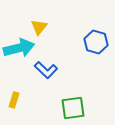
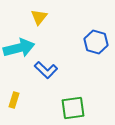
yellow triangle: moved 10 px up
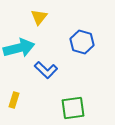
blue hexagon: moved 14 px left
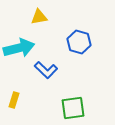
yellow triangle: rotated 42 degrees clockwise
blue hexagon: moved 3 px left
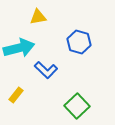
yellow triangle: moved 1 px left
yellow rectangle: moved 2 px right, 5 px up; rotated 21 degrees clockwise
green square: moved 4 px right, 2 px up; rotated 35 degrees counterclockwise
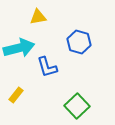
blue L-shape: moved 1 px right, 3 px up; rotated 30 degrees clockwise
